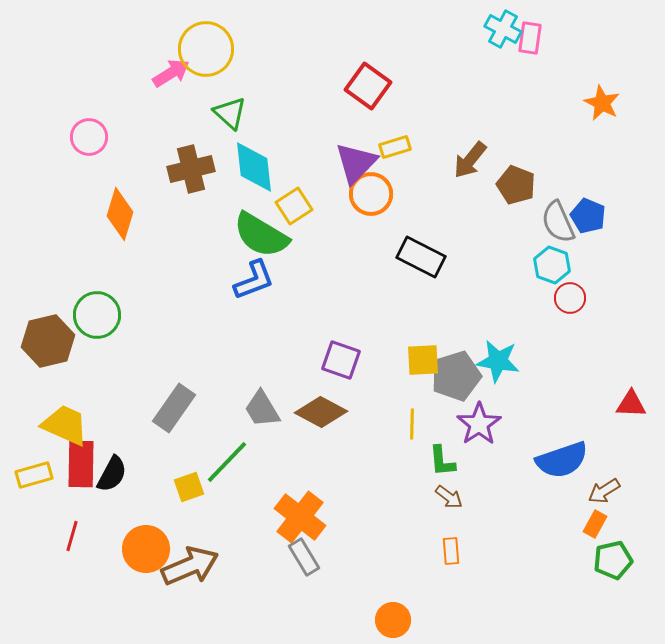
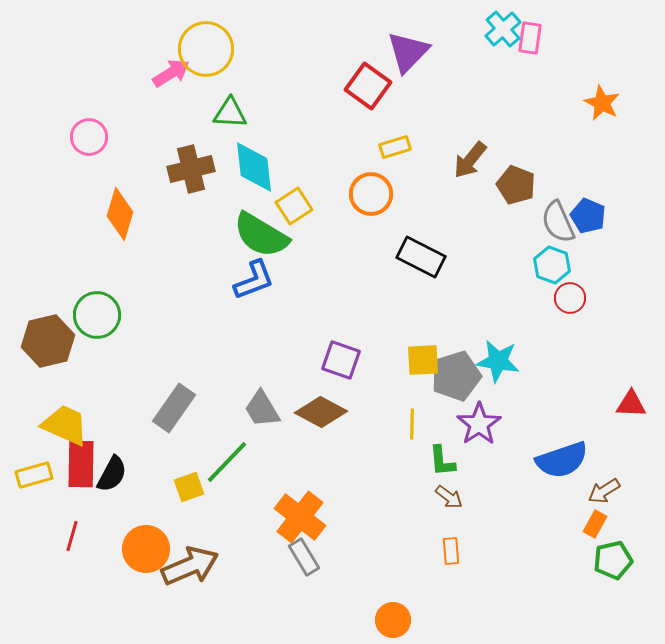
cyan cross at (503, 29): rotated 21 degrees clockwise
green triangle at (230, 113): rotated 39 degrees counterclockwise
purple triangle at (356, 163): moved 52 px right, 111 px up
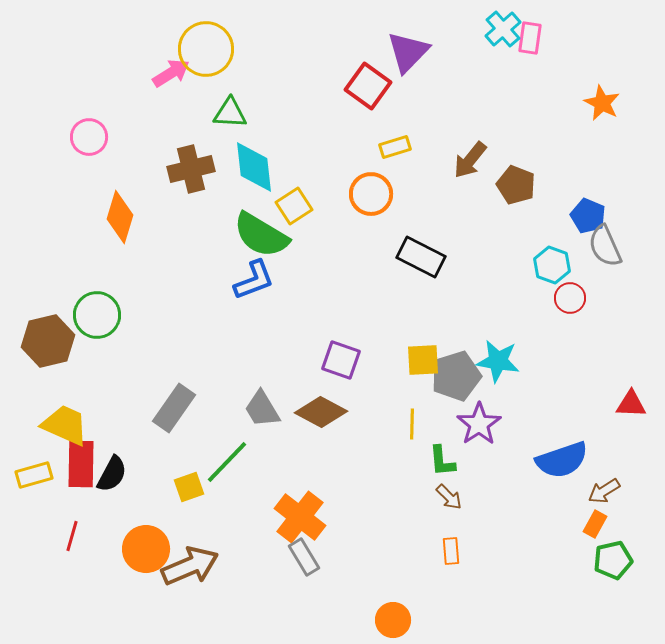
orange diamond at (120, 214): moved 3 px down
gray semicircle at (558, 222): moved 47 px right, 24 px down
brown arrow at (449, 497): rotated 8 degrees clockwise
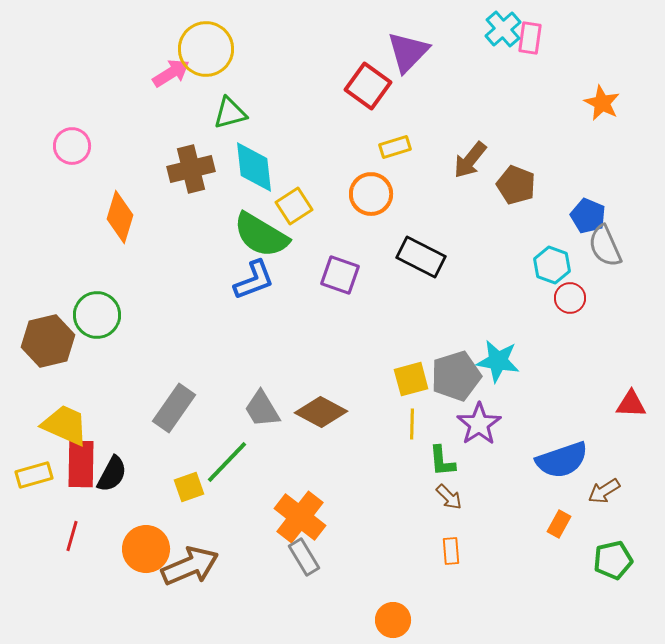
green triangle at (230, 113): rotated 18 degrees counterclockwise
pink circle at (89, 137): moved 17 px left, 9 px down
purple square at (341, 360): moved 1 px left, 85 px up
yellow square at (423, 360): moved 12 px left, 19 px down; rotated 12 degrees counterclockwise
orange rectangle at (595, 524): moved 36 px left
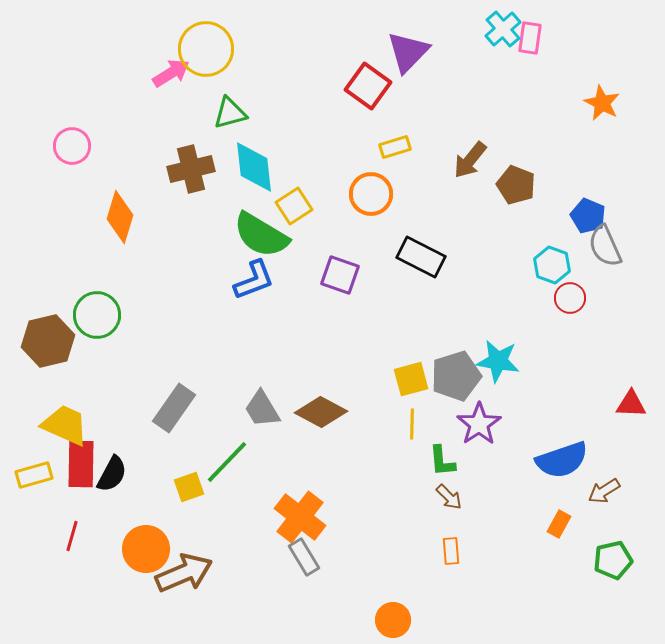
brown arrow at (190, 566): moved 6 px left, 7 px down
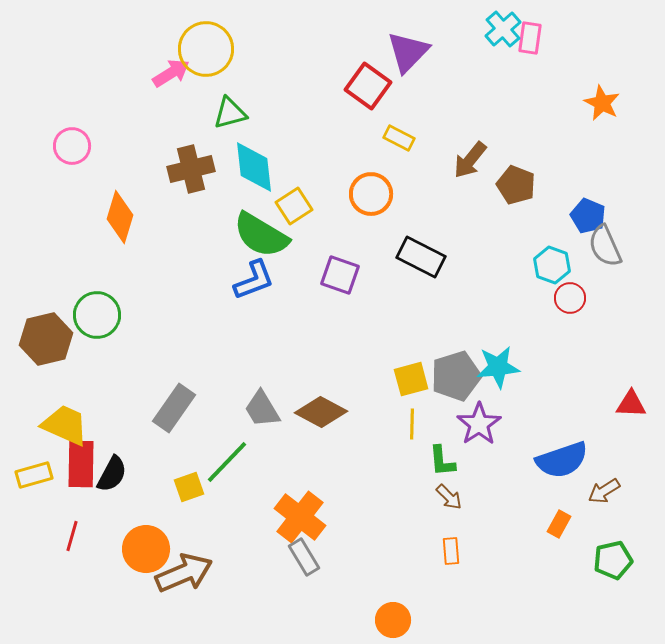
yellow rectangle at (395, 147): moved 4 px right, 9 px up; rotated 44 degrees clockwise
brown hexagon at (48, 341): moved 2 px left, 2 px up
cyan star at (498, 361): moved 6 px down; rotated 15 degrees counterclockwise
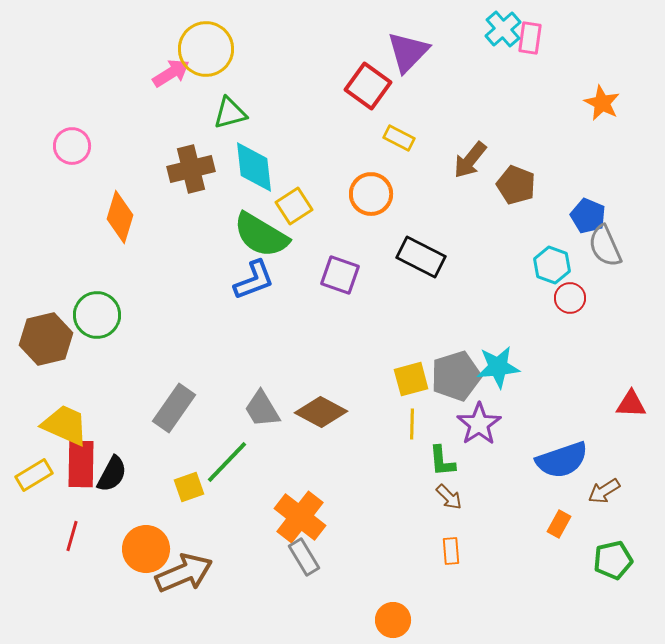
yellow rectangle at (34, 475): rotated 15 degrees counterclockwise
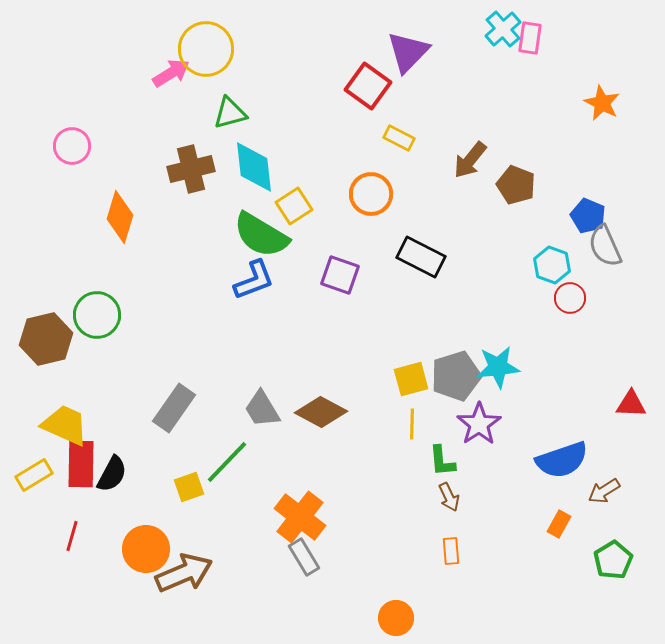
brown arrow at (449, 497): rotated 20 degrees clockwise
green pentagon at (613, 560): rotated 18 degrees counterclockwise
orange circle at (393, 620): moved 3 px right, 2 px up
